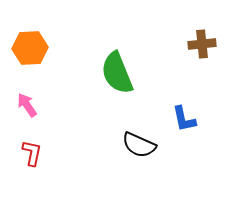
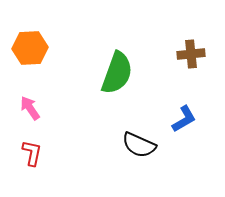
brown cross: moved 11 px left, 10 px down
green semicircle: rotated 138 degrees counterclockwise
pink arrow: moved 3 px right, 3 px down
blue L-shape: rotated 108 degrees counterclockwise
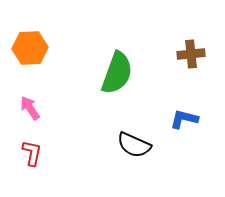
blue L-shape: rotated 136 degrees counterclockwise
black semicircle: moved 5 px left
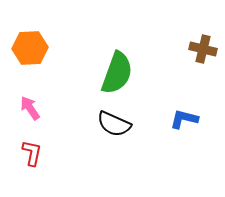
brown cross: moved 12 px right, 5 px up; rotated 20 degrees clockwise
black semicircle: moved 20 px left, 21 px up
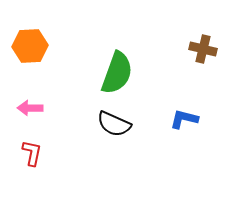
orange hexagon: moved 2 px up
pink arrow: rotated 55 degrees counterclockwise
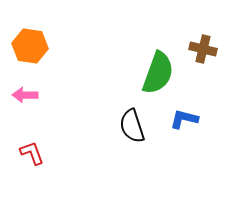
orange hexagon: rotated 12 degrees clockwise
green semicircle: moved 41 px right
pink arrow: moved 5 px left, 13 px up
black semicircle: moved 18 px right, 2 px down; rotated 48 degrees clockwise
red L-shape: rotated 32 degrees counterclockwise
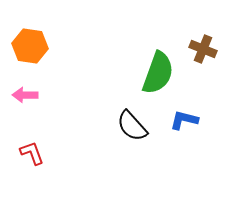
brown cross: rotated 8 degrees clockwise
blue L-shape: moved 1 px down
black semicircle: rotated 24 degrees counterclockwise
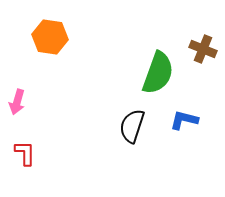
orange hexagon: moved 20 px right, 9 px up
pink arrow: moved 8 px left, 7 px down; rotated 75 degrees counterclockwise
black semicircle: rotated 60 degrees clockwise
red L-shape: moved 7 px left; rotated 20 degrees clockwise
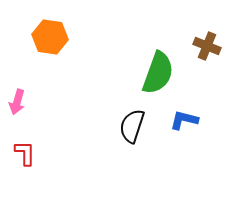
brown cross: moved 4 px right, 3 px up
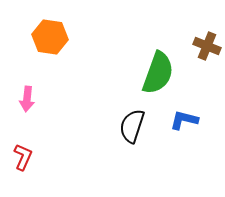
pink arrow: moved 10 px right, 3 px up; rotated 10 degrees counterclockwise
red L-shape: moved 2 px left, 4 px down; rotated 24 degrees clockwise
